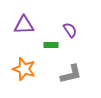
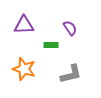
purple semicircle: moved 2 px up
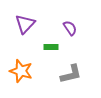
purple triangle: moved 1 px right, 1 px up; rotated 45 degrees counterclockwise
green rectangle: moved 2 px down
orange star: moved 3 px left, 2 px down
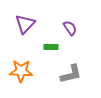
orange star: rotated 15 degrees counterclockwise
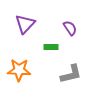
orange star: moved 2 px left, 1 px up
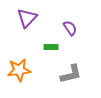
purple triangle: moved 2 px right, 6 px up
orange star: rotated 10 degrees counterclockwise
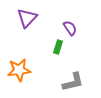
green rectangle: moved 7 px right; rotated 72 degrees counterclockwise
gray L-shape: moved 2 px right, 8 px down
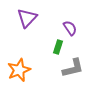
orange star: rotated 15 degrees counterclockwise
gray L-shape: moved 14 px up
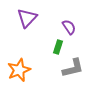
purple semicircle: moved 1 px left, 1 px up
